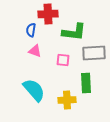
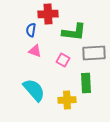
pink square: rotated 24 degrees clockwise
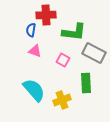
red cross: moved 2 px left, 1 px down
gray rectangle: rotated 30 degrees clockwise
yellow cross: moved 5 px left; rotated 18 degrees counterclockwise
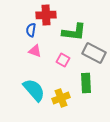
yellow cross: moved 1 px left, 2 px up
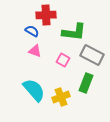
blue semicircle: moved 1 px right, 1 px down; rotated 112 degrees clockwise
gray rectangle: moved 2 px left, 2 px down
green rectangle: rotated 24 degrees clockwise
yellow cross: moved 1 px up
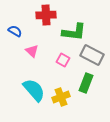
blue semicircle: moved 17 px left
pink triangle: moved 3 px left; rotated 24 degrees clockwise
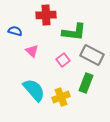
blue semicircle: rotated 16 degrees counterclockwise
pink square: rotated 24 degrees clockwise
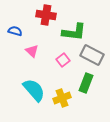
red cross: rotated 12 degrees clockwise
yellow cross: moved 1 px right, 1 px down
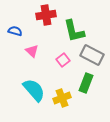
red cross: rotated 18 degrees counterclockwise
green L-shape: moved 1 px up; rotated 70 degrees clockwise
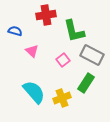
green rectangle: rotated 12 degrees clockwise
cyan semicircle: moved 2 px down
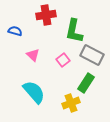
green L-shape: rotated 25 degrees clockwise
pink triangle: moved 1 px right, 4 px down
yellow cross: moved 9 px right, 5 px down
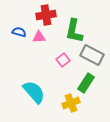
blue semicircle: moved 4 px right, 1 px down
pink triangle: moved 6 px right, 18 px up; rotated 48 degrees counterclockwise
